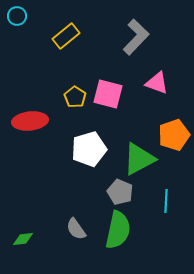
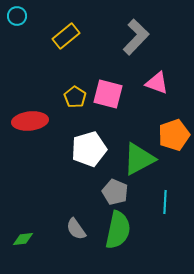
gray pentagon: moved 5 px left
cyan line: moved 1 px left, 1 px down
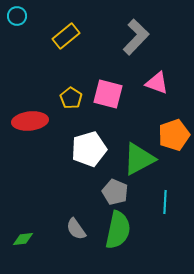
yellow pentagon: moved 4 px left, 1 px down
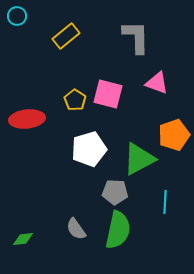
gray L-shape: rotated 45 degrees counterclockwise
yellow pentagon: moved 4 px right, 2 px down
red ellipse: moved 3 px left, 2 px up
gray pentagon: rotated 20 degrees counterclockwise
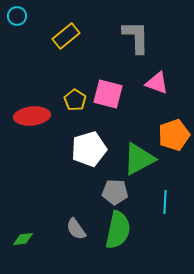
red ellipse: moved 5 px right, 3 px up
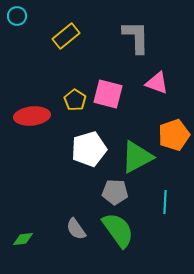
green triangle: moved 2 px left, 2 px up
green semicircle: rotated 48 degrees counterclockwise
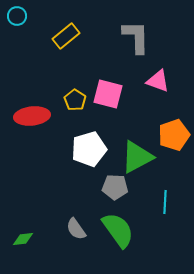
pink triangle: moved 1 px right, 2 px up
gray pentagon: moved 5 px up
